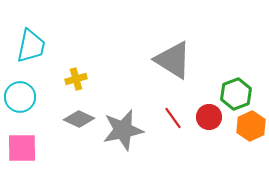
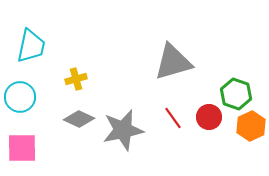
gray triangle: moved 2 px down; rotated 48 degrees counterclockwise
green hexagon: rotated 20 degrees counterclockwise
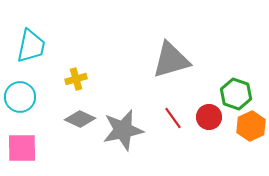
gray triangle: moved 2 px left, 2 px up
gray diamond: moved 1 px right
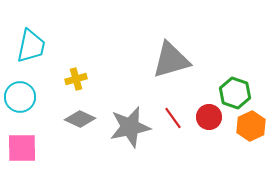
green hexagon: moved 1 px left, 1 px up
gray star: moved 7 px right, 3 px up
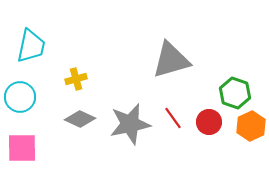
red circle: moved 5 px down
gray star: moved 3 px up
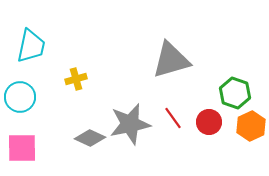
gray diamond: moved 10 px right, 19 px down
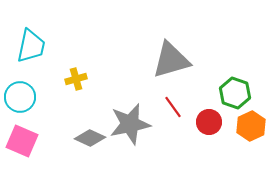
red line: moved 11 px up
pink square: moved 7 px up; rotated 24 degrees clockwise
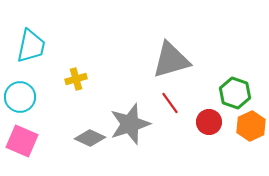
red line: moved 3 px left, 4 px up
gray star: rotated 6 degrees counterclockwise
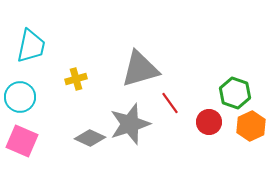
gray triangle: moved 31 px left, 9 px down
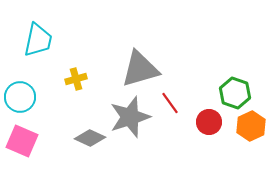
cyan trapezoid: moved 7 px right, 6 px up
gray star: moved 7 px up
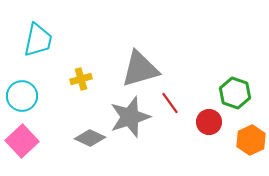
yellow cross: moved 5 px right
cyan circle: moved 2 px right, 1 px up
orange hexagon: moved 14 px down
pink square: rotated 24 degrees clockwise
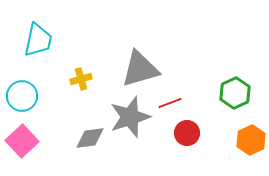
green hexagon: rotated 16 degrees clockwise
red line: rotated 75 degrees counterclockwise
red circle: moved 22 px left, 11 px down
gray diamond: rotated 32 degrees counterclockwise
